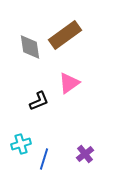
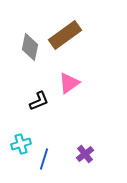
gray diamond: rotated 20 degrees clockwise
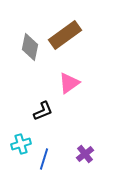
black L-shape: moved 4 px right, 10 px down
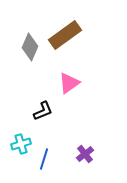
gray diamond: rotated 12 degrees clockwise
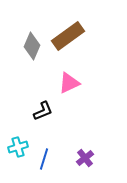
brown rectangle: moved 3 px right, 1 px down
gray diamond: moved 2 px right, 1 px up
pink triangle: rotated 10 degrees clockwise
cyan cross: moved 3 px left, 3 px down
purple cross: moved 4 px down
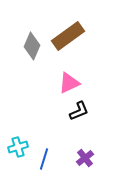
black L-shape: moved 36 px right
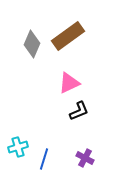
gray diamond: moved 2 px up
purple cross: rotated 24 degrees counterclockwise
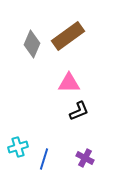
pink triangle: rotated 25 degrees clockwise
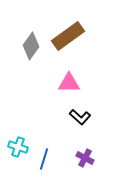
gray diamond: moved 1 px left, 2 px down; rotated 12 degrees clockwise
black L-shape: moved 1 px right, 6 px down; rotated 65 degrees clockwise
cyan cross: rotated 36 degrees clockwise
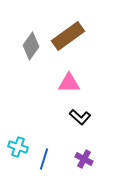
purple cross: moved 1 px left, 1 px down
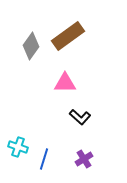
pink triangle: moved 4 px left
purple cross: rotated 30 degrees clockwise
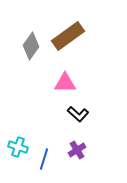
black L-shape: moved 2 px left, 3 px up
purple cross: moved 7 px left, 9 px up
